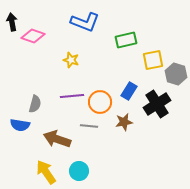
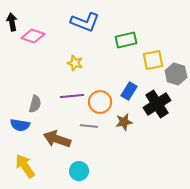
yellow star: moved 4 px right, 3 px down
yellow arrow: moved 21 px left, 6 px up
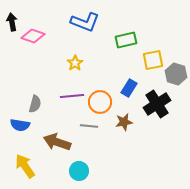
yellow star: rotated 21 degrees clockwise
blue rectangle: moved 3 px up
brown arrow: moved 3 px down
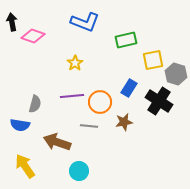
black cross: moved 2 px right, 3 px up; rotated 24 degrees counterclockwise
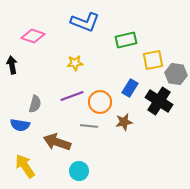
black arrow: moved 43 px down
yellow star: rotated 28 degrees clockwise
gray hexagon: rotated 10 degrees counterclockwise
blue rectangle: moved 1 px right
purple line: rotated 15 degrees counterclockwise
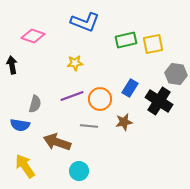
yellow square: moved 16 px up
orange circle: moved 3 px up
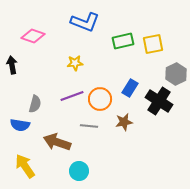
green rectangle: moved 3 px left, 1 px down
gray hexagon: rotated 25 degrees clockwise
